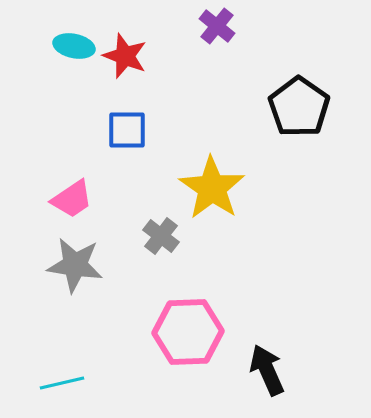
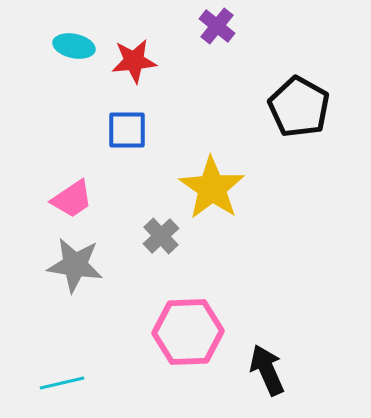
red star: moved 9 px right, 5 px down; rotated 27 degrees counterclockwise
black pentagon: rotated 6 degrees counterclockwise
gray cross: rotated 9 degrees clockwise
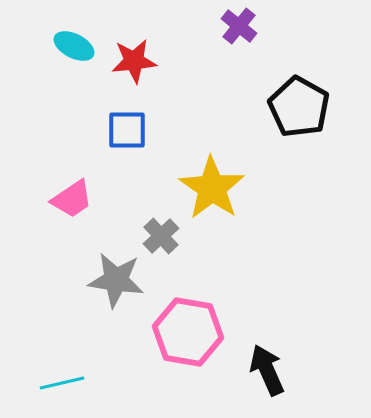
purple cross: moved 22 px right
cyan ellipse: rotated 15 degrees clockwise
gray star: moved 41 px right, 15 px down
pink hexagon: rotated 12 degrees clockwise
